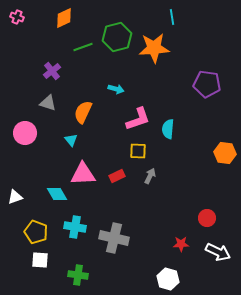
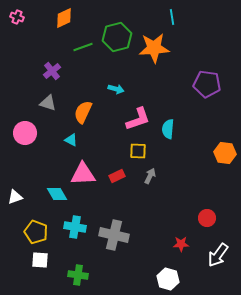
cyan triangle: rotated 24 degrees counterclockwise
gray cross: moved 3 px up
white arrow: moved 3 px down; rotated 100 degrees clockwise
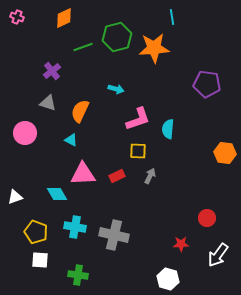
orange semicircle: moved 3 px left, 1 px up
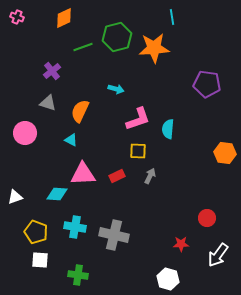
cyan diamond: rotated 55 degrees counterclockwise
